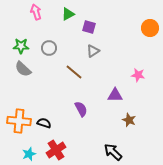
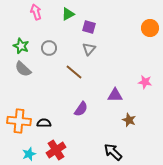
green star: rotated 21 degrees clockwise
gray triangle: moved 4 px left, 2 px up; rotated 16 degrees counterclockwise
pink star: moved 7 px right, 7 px down
purple semicircle: rotated 63 degrees clockwise
black semicircle: rotated 16 degrees counterclockwise
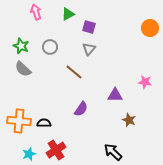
gray circle: moved 1 px right, 1 px up
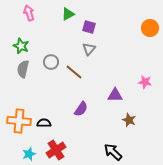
pink arrow: moved 7 px left, 1 px down
gray circle: moved 1 px right, 15 px down
gray semicircle: rotated 60 degrees clockwise
